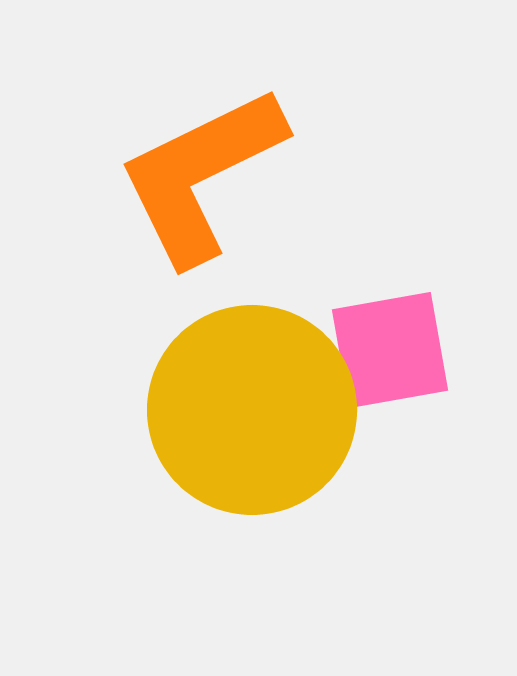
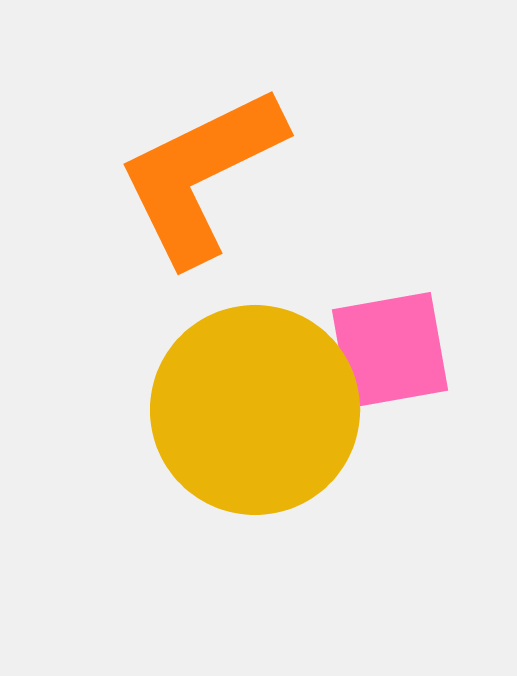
yellow circle: moved 3 px right
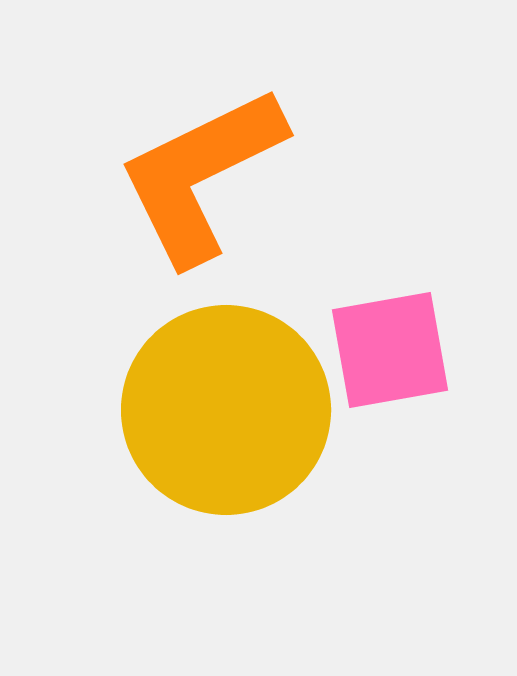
yellow circle: moved 29 px left
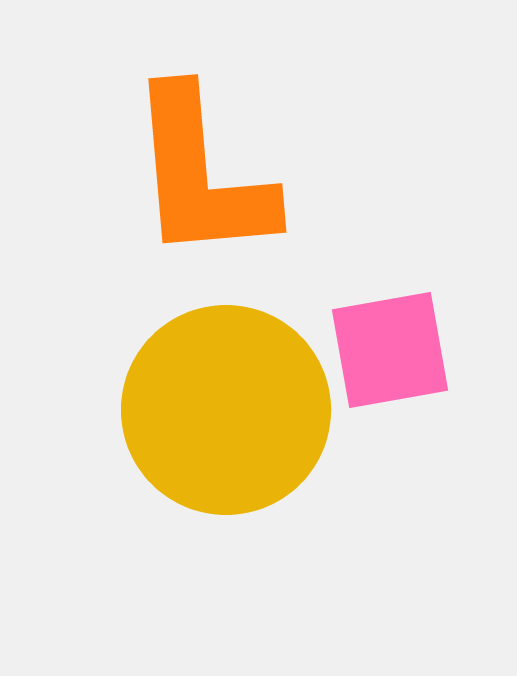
orange L-shape: rotated 69 degrees counterclockwise
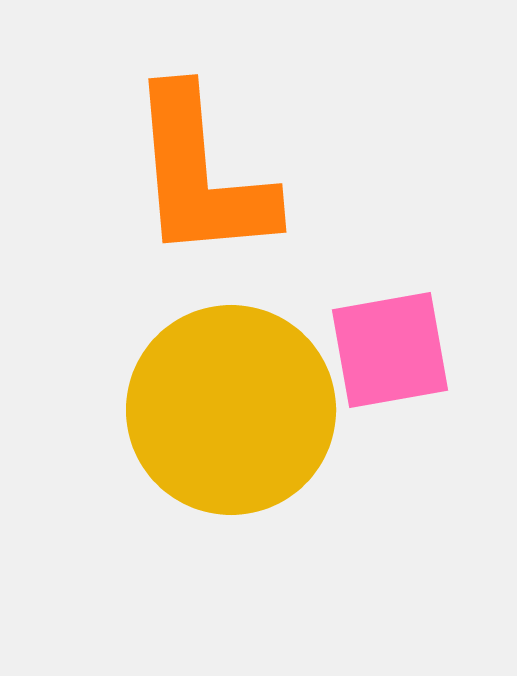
yellow circle: moved 5 px right
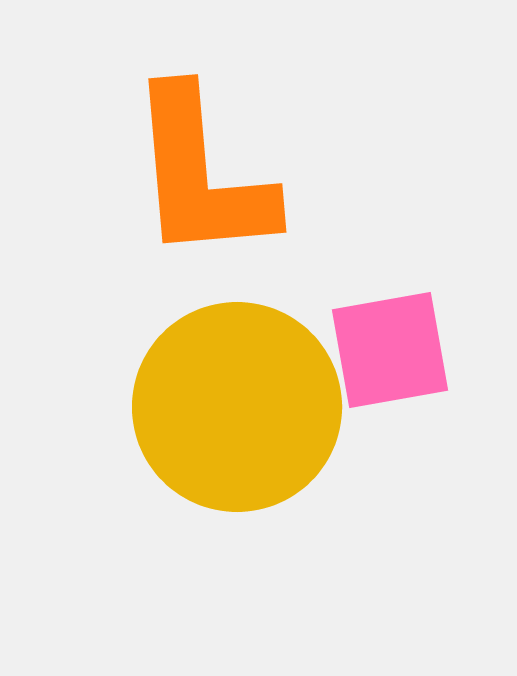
yellow circle: moved 6 px right, 3 px up
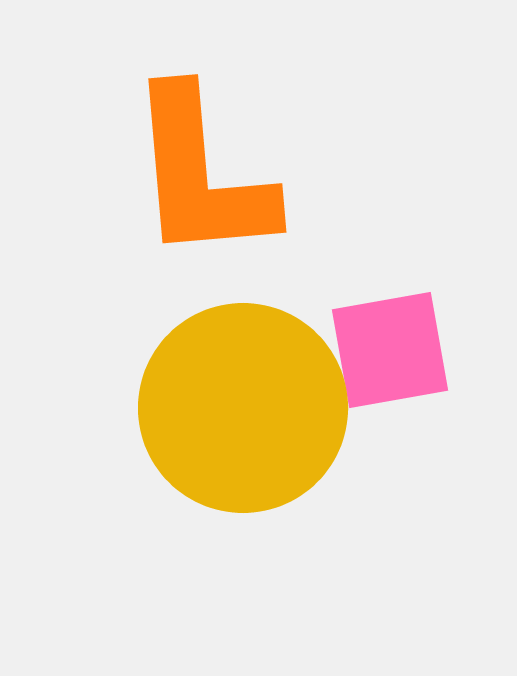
yellow circle: moved 6 px right, 1 px down
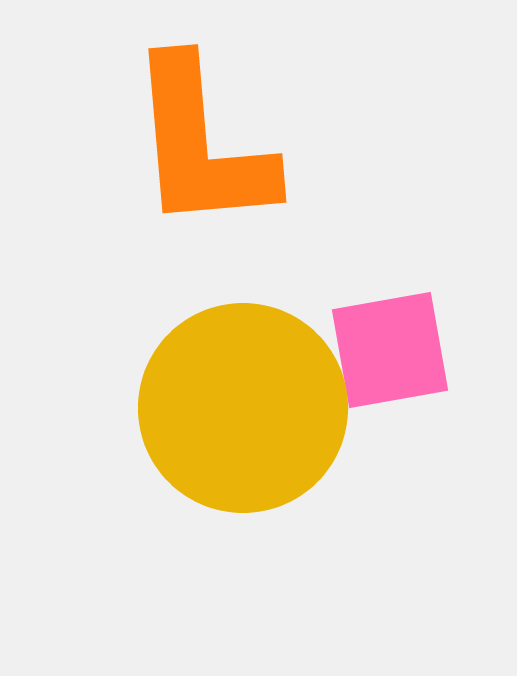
orange L-shape: moved 30 px up
